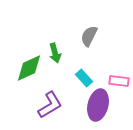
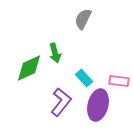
gray semicircle: moved 6 px left, 17 px up
purple L-shape: moved 11 px right, 3 px up; rotated 20 degrees counterclockwise
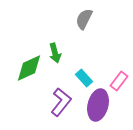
gray semicircle: moved 1 px right
pink rectangle: rotated 60 degrees counterclockwise
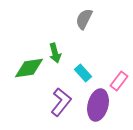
green diamond: rotated 16 degrees clockwise
cyan rectangle: moved 1 px left, 5 px up
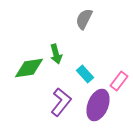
green arrow: moved 1 px right, 1 px down
cyan rectangle: moved 2 px right, 1 px down
purple ellipse: rotated 8 degrees clockwise
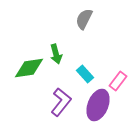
pink rectangle: moved 1 px left
